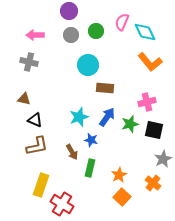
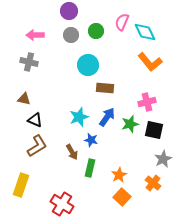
brown L-shape: rotated 20 degrees counterclockwise
yellow rectangle: moved 20 px left
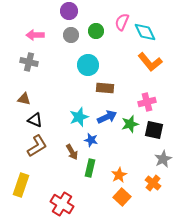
blue arrow: rotated 30 degrees clockwise
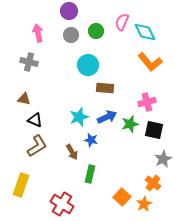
pink arrow: moved 3 px right, 2 px up; rotated 78 degrees clockwise
green rectangle: moved 6 px down
orange star: moved 25 px right, 29 px down
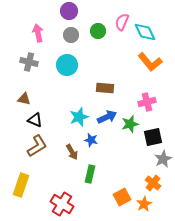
green circle: moved 2 px right
cyan circle: moved 21 px left
black square: moved 1 px left, 7 px down; rotated 24 degrees counterclockwise
orange square: rotated 18 degrees clockwise
